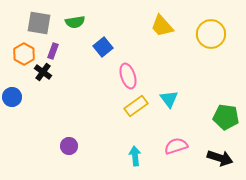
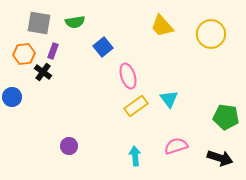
orange hexagon: rotated 25 degrees clockwise
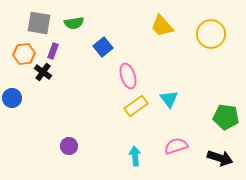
green semicircle: moved 1 px left, 1 px down
blue circle: moved 1 px down
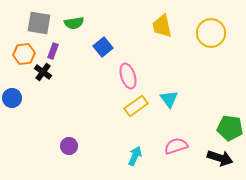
yellow trapezoid: rotated 30 degrees clockwise
yellow circle: moved 1 px up
green pentagon: moved 4 px right, 11 px down
cyan arrow: rotated 30 degrees clockwise
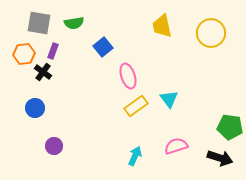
blue circle: moved 23 px right, 10 px down
green pentagon: moved 1 px up
purple circle: moved 15 px left
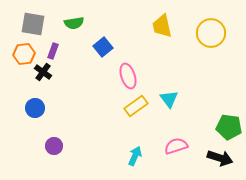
gray square: moved 6 px left, 1 px down
green pentagon: moved 1 px left
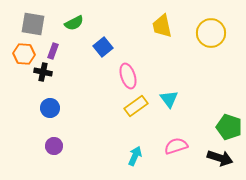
green semicircle: rotated 18 degrees counterclockwise
orange hexagon: rotated 10 degrees clockwise
black cross: rotated 24 degrees counterclockwise
blue circle: moved 15 px right
green pentagon: rotated 10 degrees clockwise
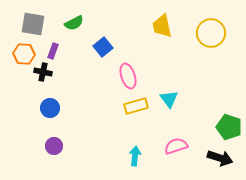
yellow rectangle: rotated 20 degrees clockwise
cyan arrow: rotated 18 degrees counterclockwise
